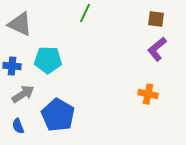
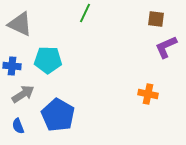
purple L-shape: moved 9 px right, 2 px up; rotated 15 degrees clockwise
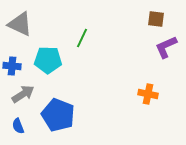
green line: moved 3 px left, 25 px down
blue pentagon: rotated 8 degrees counterclockwise
